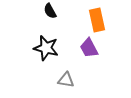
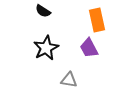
black semicircle: moved 7 px left; rotated 28 degrees counterclockwise
black star: rotated 30 degrees clockwise
gray triangle: moved 3 px right
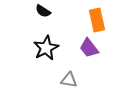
purple trapezoid: rotated 10 degrees counterclockwise
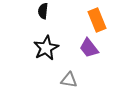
black semicircle: rotated 63 degrees clockwise
orange rectangle: rotated 10 degrees counterclockwise
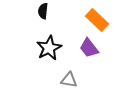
orange rectangle: rotated 25 degrees counterclockwise
black star: moved 3 px right
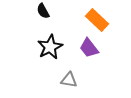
black semicircle: rotated 35 degrees counterclockwise
black star: moved 1 px right, 1 px up
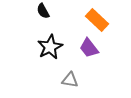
gray triangle: moved 1 px right
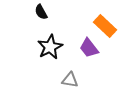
black semicircle: moved 2 px left, 1 px down
orange rectangle: moved 8 px right, 6 px down
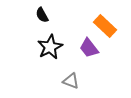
black semicircle: moved 1 px right, 3 px down
gray triangle: moved 1 px right, 1 px down; rotated 12 degrees clockwise
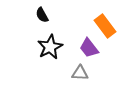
orange rectangle: rotated 10 degrees clockwise
gray triangle: moved 9 px right, 8 px up; rotated 18 degrees counterclockwise
